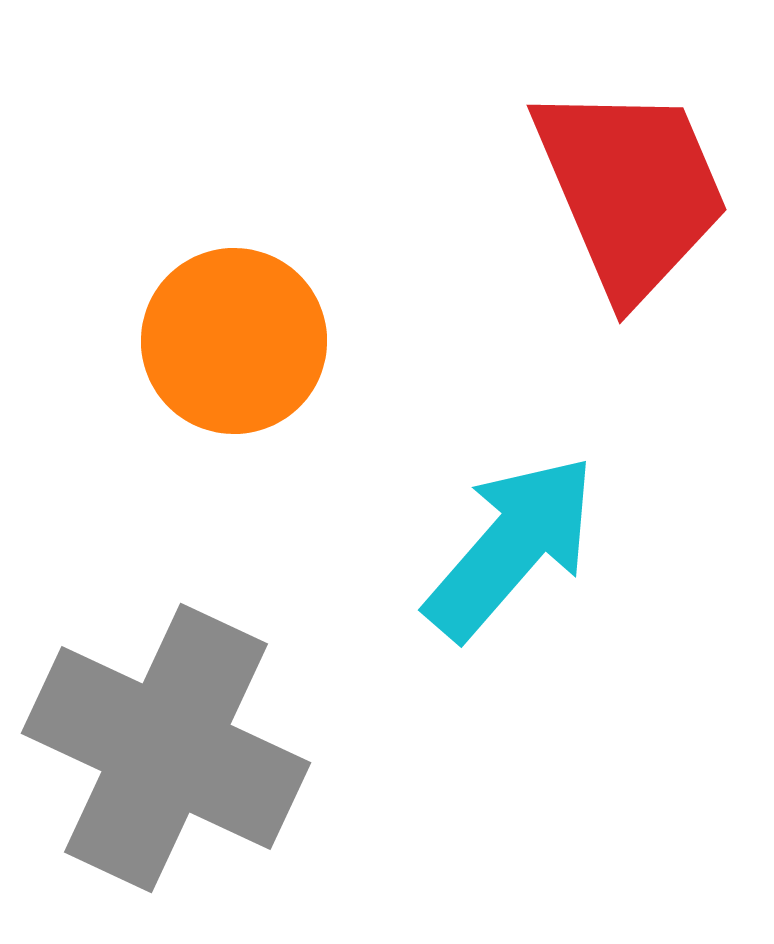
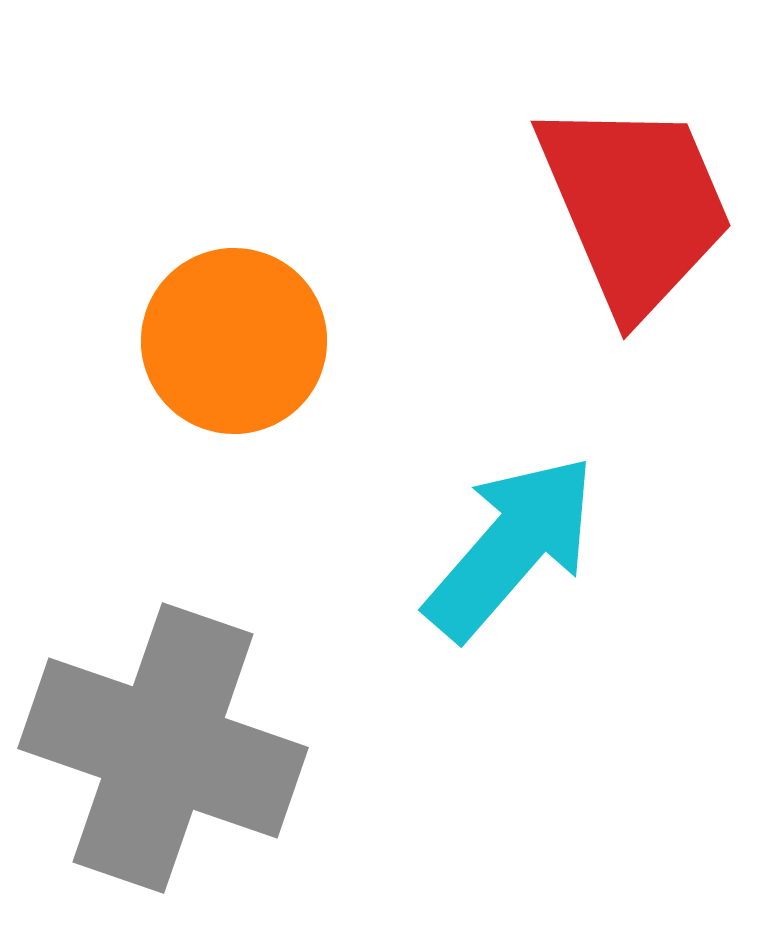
red trapezoid: moved 4 px right, 16 px down
gray cross: moved 3 px left; rotated 6 degrees counterclockwise
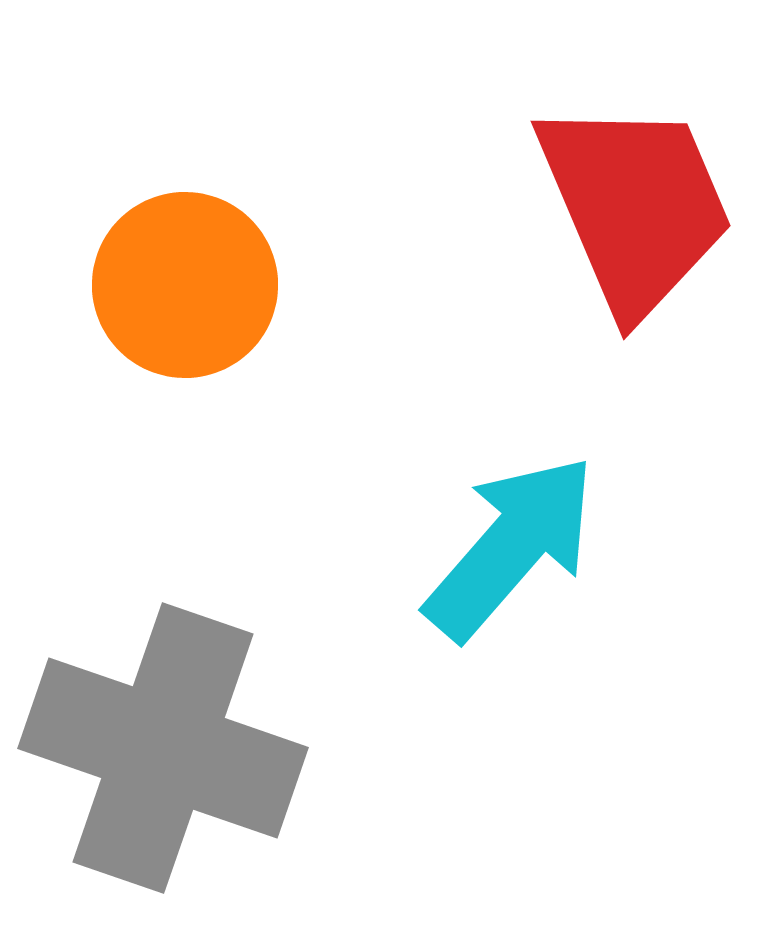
orange circle: moved 49 px left, 56 px up
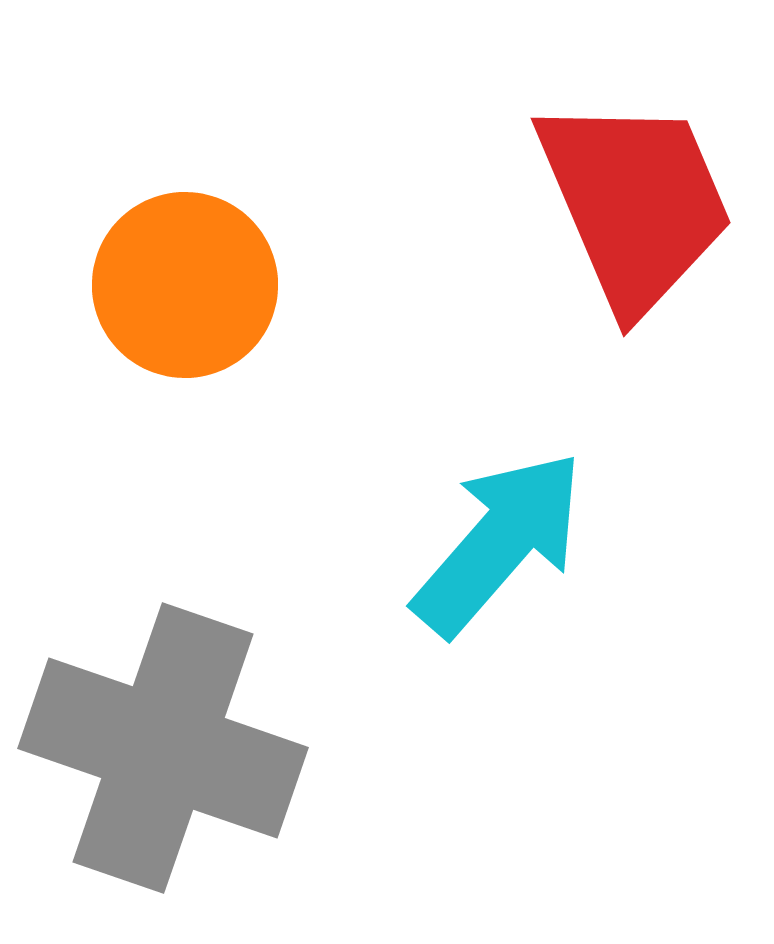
red trapezoid: moved 3 px up
cyan arrow: moved 12 px left, 4 px up
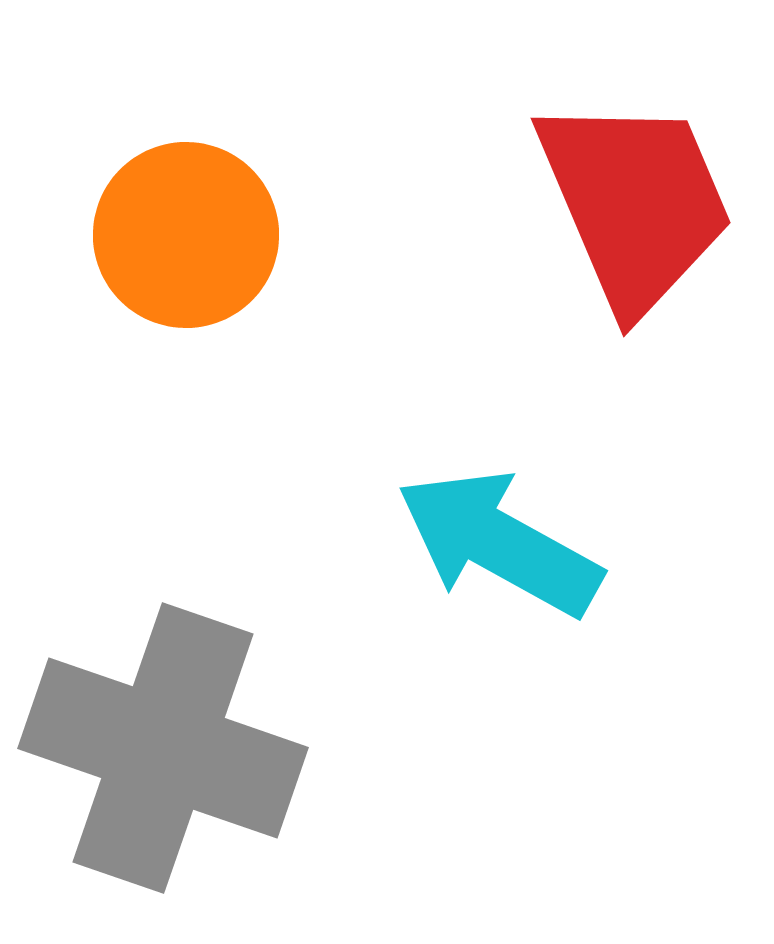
orange circle: moved 1 px right, 50 px up
cyan arrow: rotated 102 degrees counterclockwise
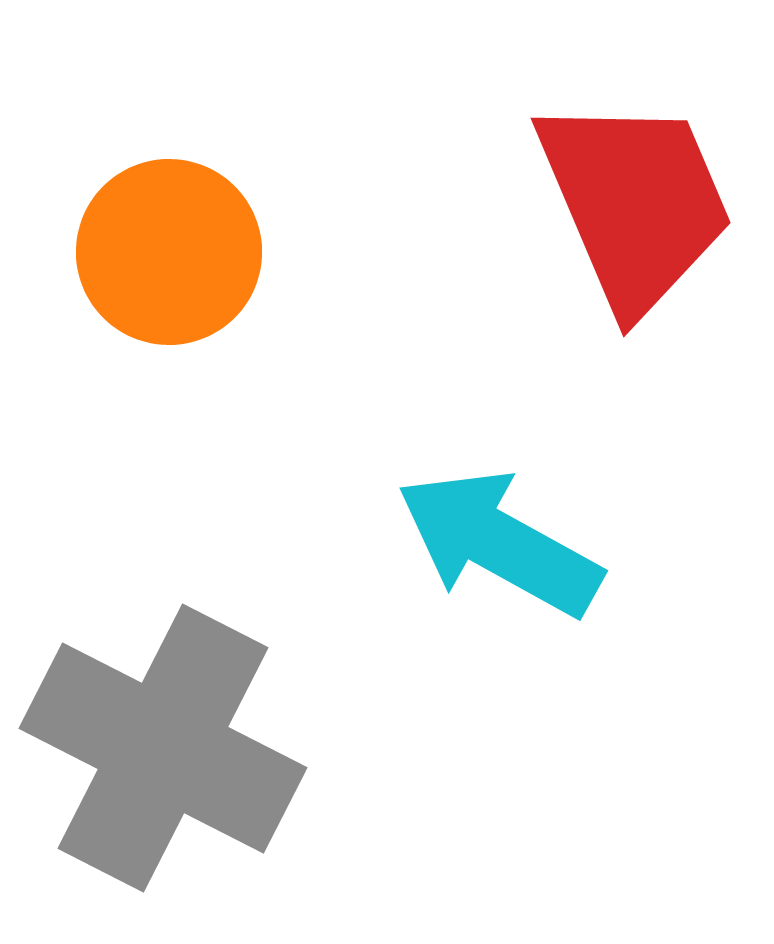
orange circle: moved 17 px left, 17 px down
gray cross: rotated 8 degrees clockwise
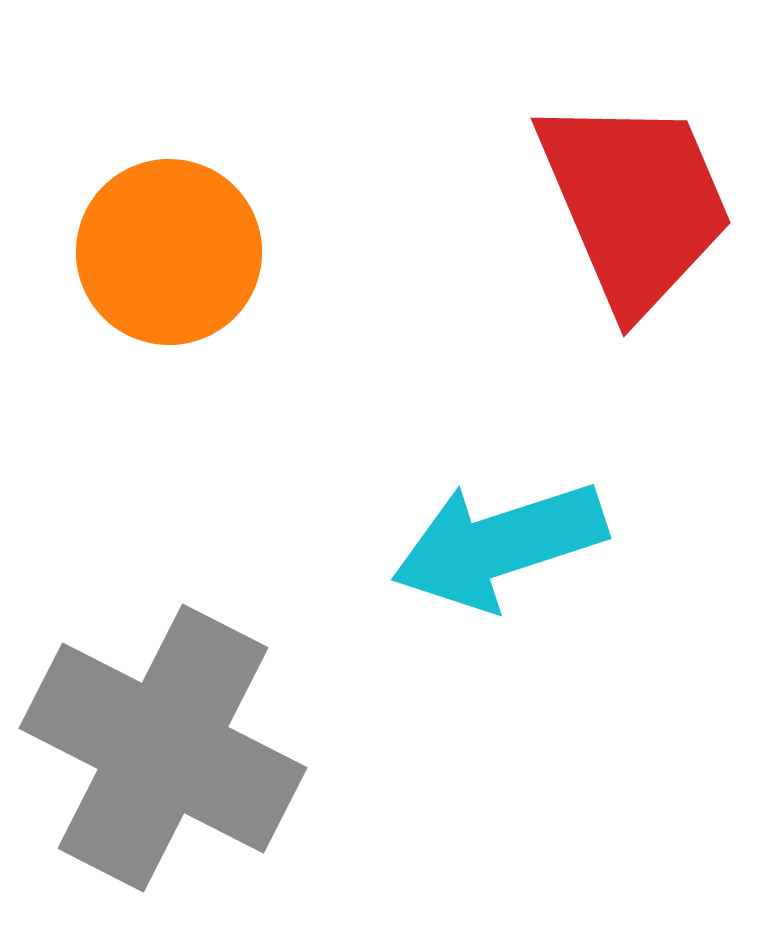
cyan arrow: moved 2 px down; rotated 47 degrees counterclockwise
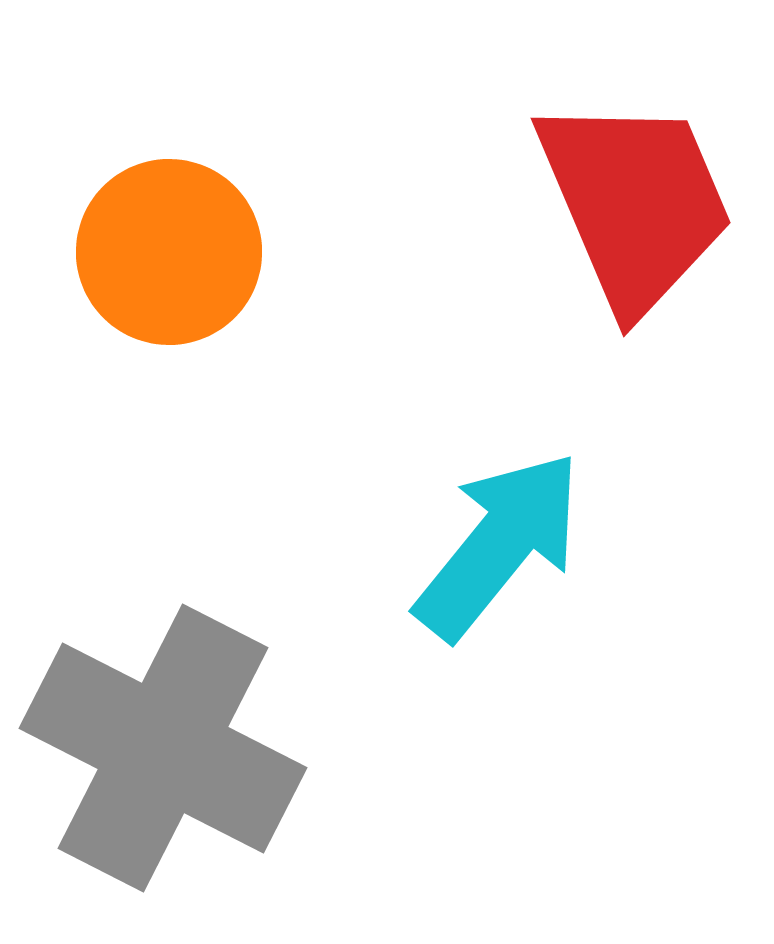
cyan arrow: rotated 147 degrees clockwise
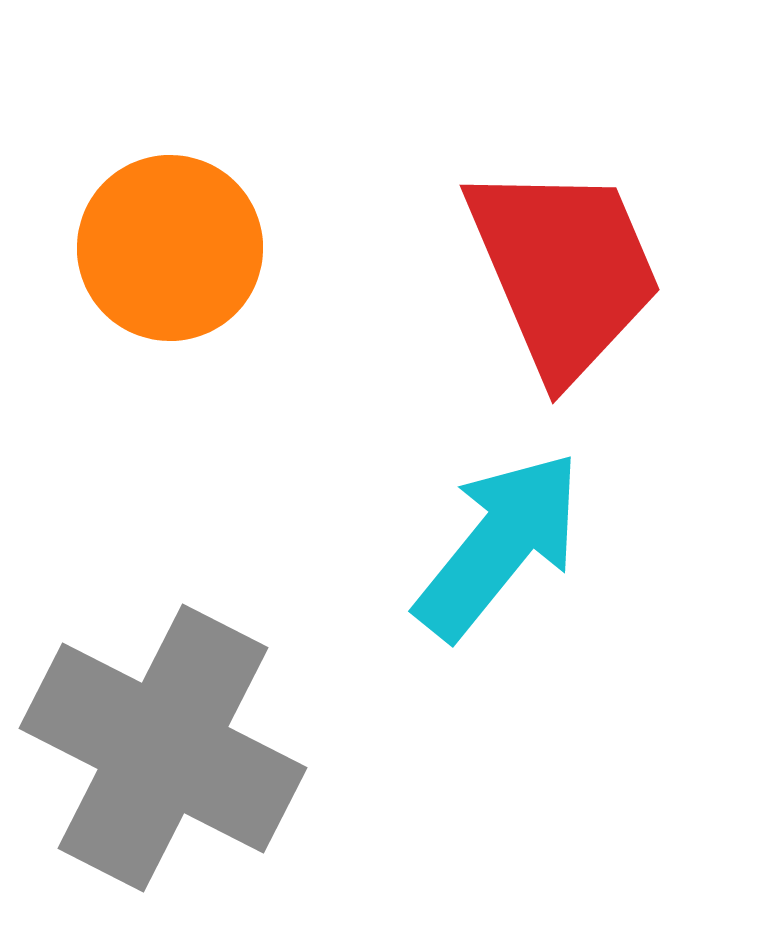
red trapezoid: moved 71 px left, 67 px down
orange circle: moved 1 px right, 4 px up
